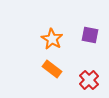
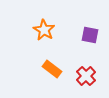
orange star: moved 8 px left, 9 px up
red cross: moved 3 px left, 4 px up
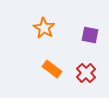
orange star: moved 2 px up
red cross: moved 3 px up
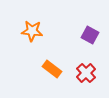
orange star: moved 12 px left, 3 px down; rotated 25 degrees counterclockwise
purple square: rotated 18 degrees clockwise
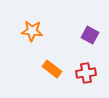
red cross: rotated 36 degrees clockwise
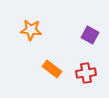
orange star: moved 1 px left, 1 px up
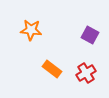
red cross: rotated 24 degrees counterclockwise
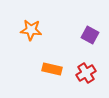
orange rectangle: rotated 24 degrees counterclockwise
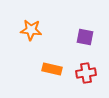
purple square: moved 5 px left, 2 px down; rotated 18 degrees counterclockwise
red cross: rotated 24 degrees clockwise
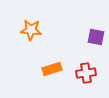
purple square: moved 11 px right
orange rectangle: rotated 30 degrees counterclockwise
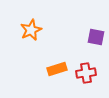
orange star: rotated 30 degrees counterclockwise
orange rectangle: moved 5 px right
